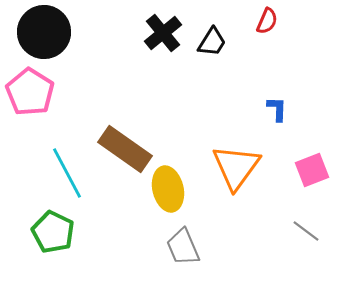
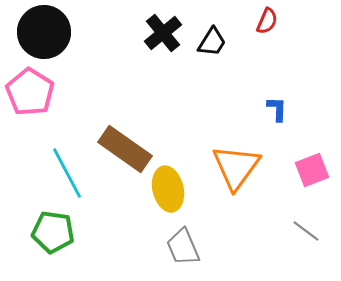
green pentagon: rotated 18 degrees counterclockwise
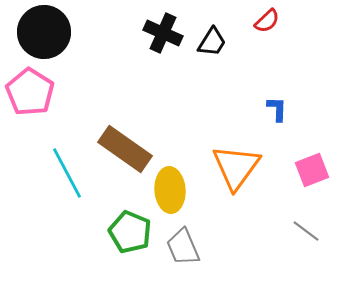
red semicircle: rotated 24 degrees clockwise
black cross: rotated 27 degrees counterclockwise
yellow ellipse: moved 2 px right, 1 px down; rotated 9 degrees clockwise
green pentagon: moved 77 px right; rotated 15 degrees clockwise
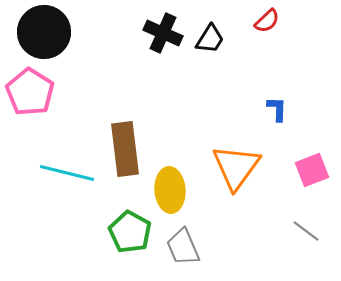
black trapezoid: moved 2 px left, 3 px up
brown rectangle: rotated 48 degrees clockwise
cyan line: rotated 48 degrees counterclockwise
green pentagon: rotated 6 degrees clockwise
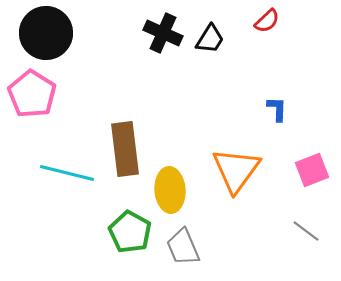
black circle: moved 2 px right, 1 px down
pink pentagon: moved 2 px right, 2 px down
orange triangle: moved 3 px down
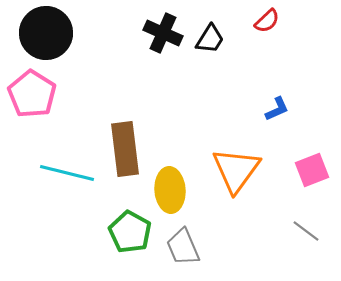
blue L-shape: rotated 64 degrees clockwise
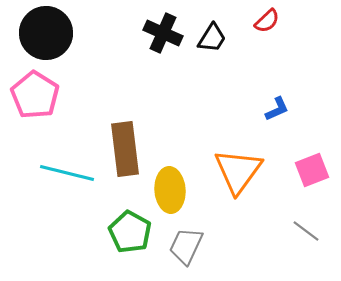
black trapezoid: moved 2 px right, 1 px up
pink pentagon: moved 3 px right, 1 px down
orange triangle: moved 2 px right, 1 px down
gray trapezoid: moved 3 px right, 1 px up; rotated 48 degrees clockwise
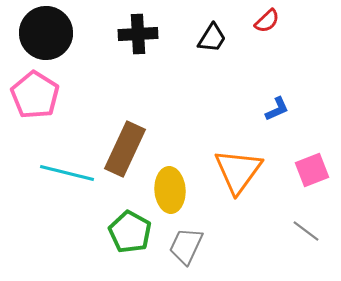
black cross: moved 25 px left, 1 px down; rotated 27 degrees counterclockwise
brown rectangle: rotated 32 degrees clockwise
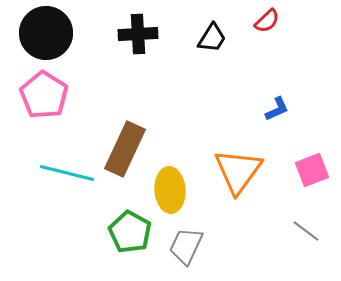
pink pentagon: moved 9 px right
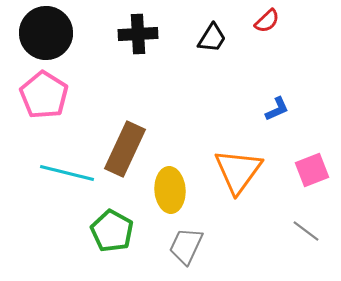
green pentagon: moved 18 px left, 1 px up
